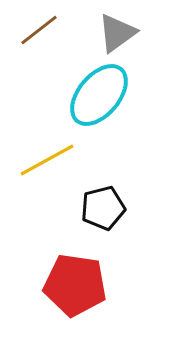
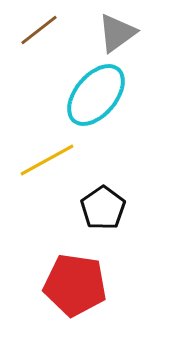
cyan ellipse: moved 3 px left
black pentagon: rotated 21 degrees counterclockwise
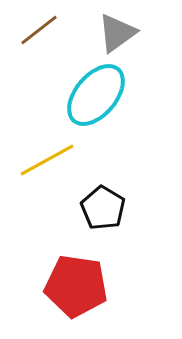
black pentagon: rotated 6 degrees counterclockwise
red pentagon: moved 1 px right, 1 px down
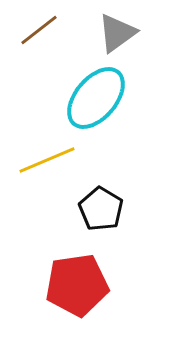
cyan ellipse: moved 3 px down
yellow line: rotated 6 degrees clockwise
black pentagon: moved 2 px left, 1 px down
red pentagon: moved 1 px right, 1 px up; rotated 16 degrees counterclockwise
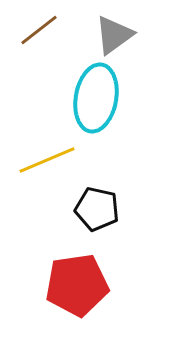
gray triangle: moved 3 px left, 2 px down
cyan ellipse: rotated 30 degrees counterclockwise
black pentagon: moved 4 px left; rotated 18 degrees counterclockwise
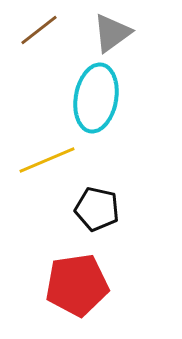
gray triangle: moved 2 px left, 2 px up
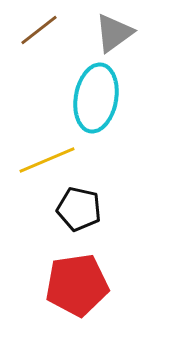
gray triangle: moved 2 px right
black pentagon: moved 18 px left
